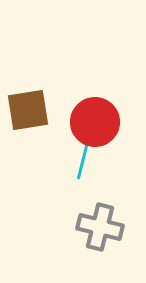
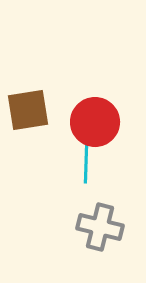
cyan line: moved 3 px right, 4 px down; rotated 12 degrees counterclockwise
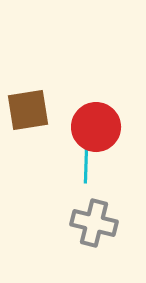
red circle: moved 1 px right, 5 px down
gray cross: moved 6 px left, 4 px up
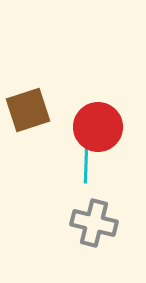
brown square: rotated 9 degrees counterclockwise
red circle: moved 2 px right
